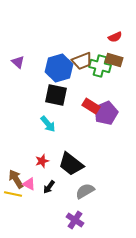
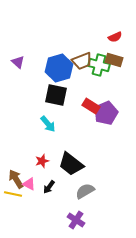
green cross: moved 1 px left, 1 px up
purple cross: moved 1 px right
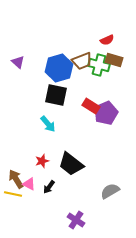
red semicircle: moved 8 px left, 3 px down
gray semicircle: moved 25 px right
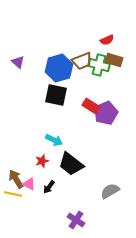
cyan arrow: moved 6 px right, 16 px down; rotated 24 degrees counterclockwise
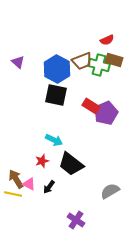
blue hexagon: moved 2 px left, 1 px down; rotated 16 degrees counterclockwise
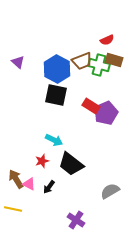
yellow line: moved 15 px down
